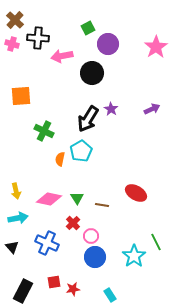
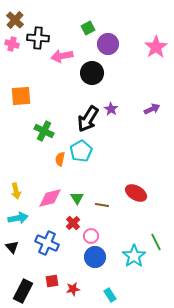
pink diamond: moved 1 px right, 1 px up; rotated 25 degrees counterclockwise
red square: moved 2 px left, 1 px up
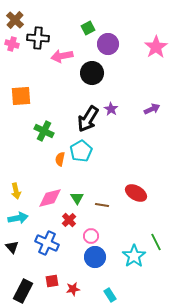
red cross: moved 4 px left, 3 px up
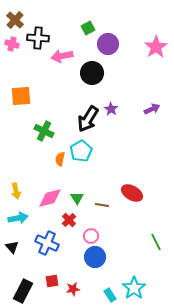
red ellipse: moved 4 px left
cyan star: moved 32 px down
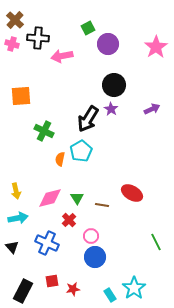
black circle: moved 22 px right, 12 px down
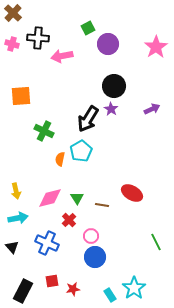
brown cross: moved 2 px left, 7 px up
black circle: moved 1 px down
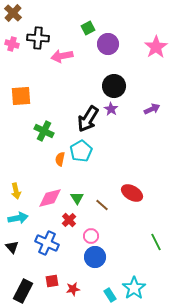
brown line: rotated 32 degrees clockwise
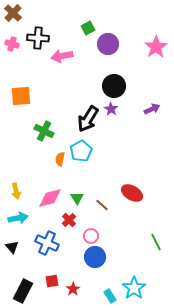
red star: rotated 24 degrees counterclockwise
cyan rectangle: moved 1 px down
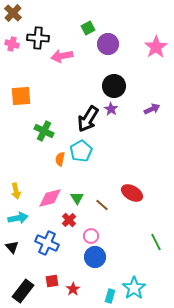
black rectangle: rotated 10 degrees clockwise
cyan rectangle: rotated 48 degrees clockwise
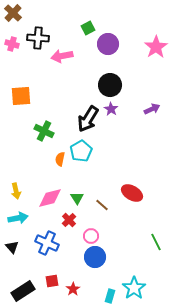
black circle: moved 4 px left, 1 px up
black rectangle: rotated 20 degrees clockwise
